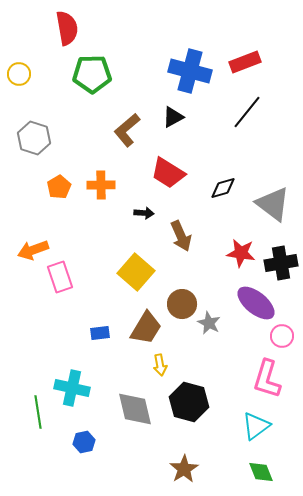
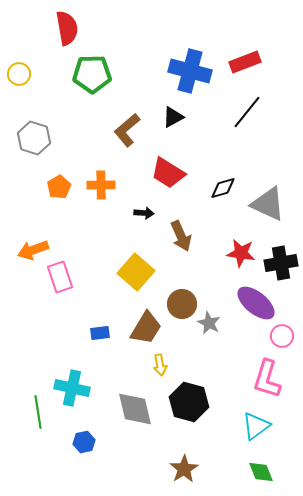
gray triangle: moved 5 px left; rotated 12 degrees counterclockwise
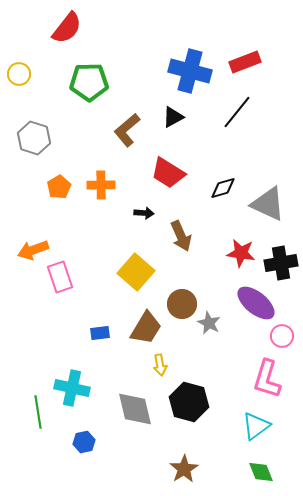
red semicircle: rotated 48 degrees clockwise
green pentagon: moved 3 px left, 8 px down
black line: moved 10 px left
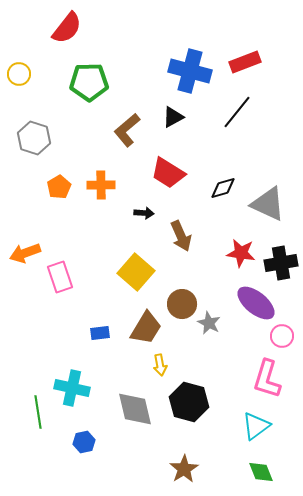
orange arrow: moved 8 px left, 3 px down
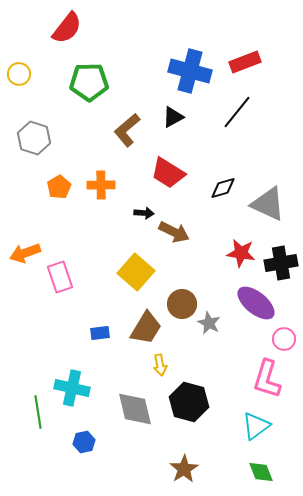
brown arrow: moved 7 px left, 4 px up; rotated 40 degrees counterclockwise
pink circle: moved 2 px right, 3 px down
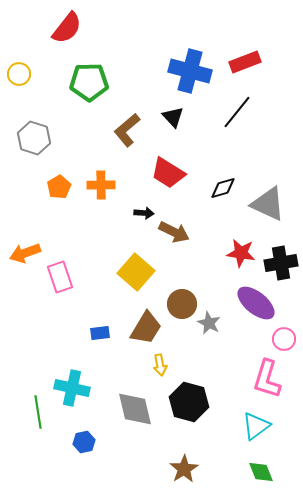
black triangle: rotated 45 degrees counterclockwise
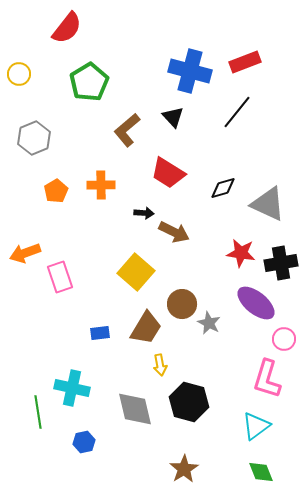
green pentagon: rotated 30 degrees counterclockwise
gray hexagon: rotated 20 degrees clockwise
orange pentagon: moved 3 px left, 4 px down
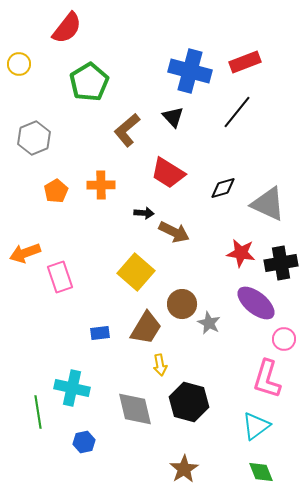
yellow circle: moved 10 px up
